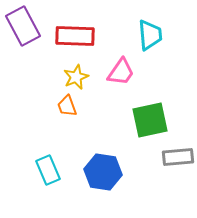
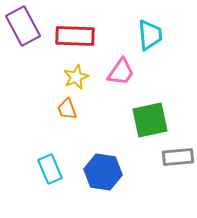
orange trapezoid: moved 3 px down
cyan rectangle: moved 2 px right, 1 px up
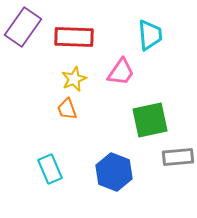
purple rectangle: moved 1 px down; rotated 63 degrees clockwise
red rectangle: moved 1 px left, 1 px down
yellow star: moved 2 px left, 2 px down
blue hexagon: moved 11 px right; rotated 12 degrees clockwise
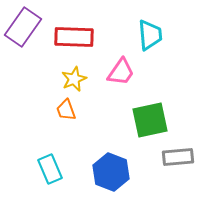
orange trapezoid: moved 1 px left, 1 px down
blue hexagon: moved 3 px left
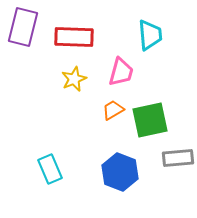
purple rectangle: rotated 21 degrees counterclockwise
pink trapezoid: rotated 20 degrees counterclockwise
orange trapezoid: moved 47 px right; rotated 80 degrees clockwise
gray rectangle: moved 1 px down
blue hexagon: moved 9 px right
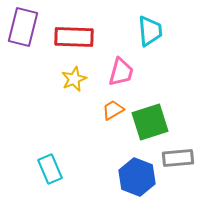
cyan trapezoid: moved 4 px up
green square: moved 2 px down; rotated 6 degrees counterclockwise
blue hexagon: moved 17 px right, 5 px down
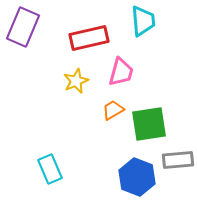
purple rectangle: rotated 9 degrees clockwise
cyan trapezoid: moved 7 px left, 10 px up
red rectangle: moved 15 px right, 1 px down; rotated 15 degrees counterclockwise
yellow star: moved 2 px right, 2 px down
green square: moved 1 px left, 2 px down; rotated 9 degrees clockwise
gray rectangle: moved 2 px down
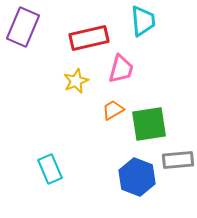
pink trapezoid: moved 3 px up
